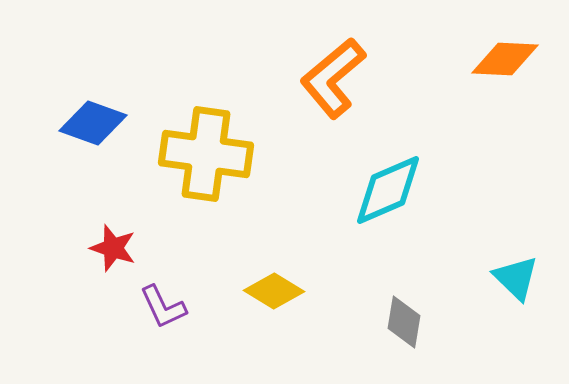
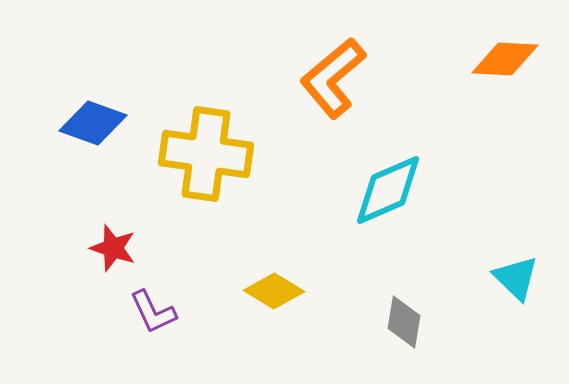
purple L-shape: moved 10 px left, 5 px down
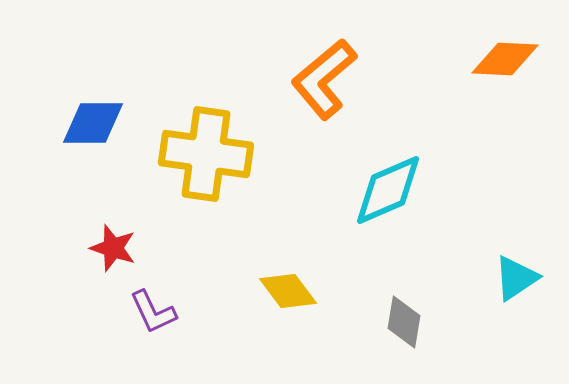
orange L-shape: moved 9 px left, 1 px down
blue diamond: rotated 20 degrees counterclockwise
cyan triangle: rotated 42 degrees clockwise
yellow diamond: moved 14 px right; rotated 22 degrees clockwise
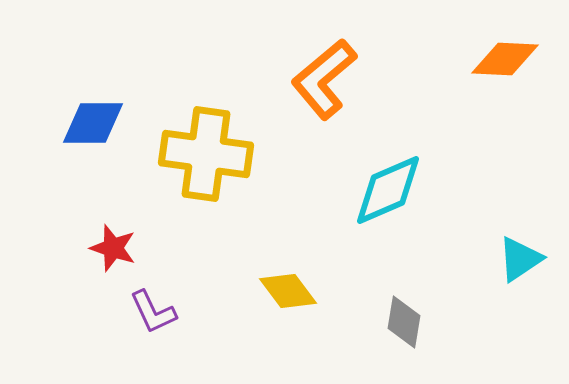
cyan triangle: moved 4 px right, 19 px up
